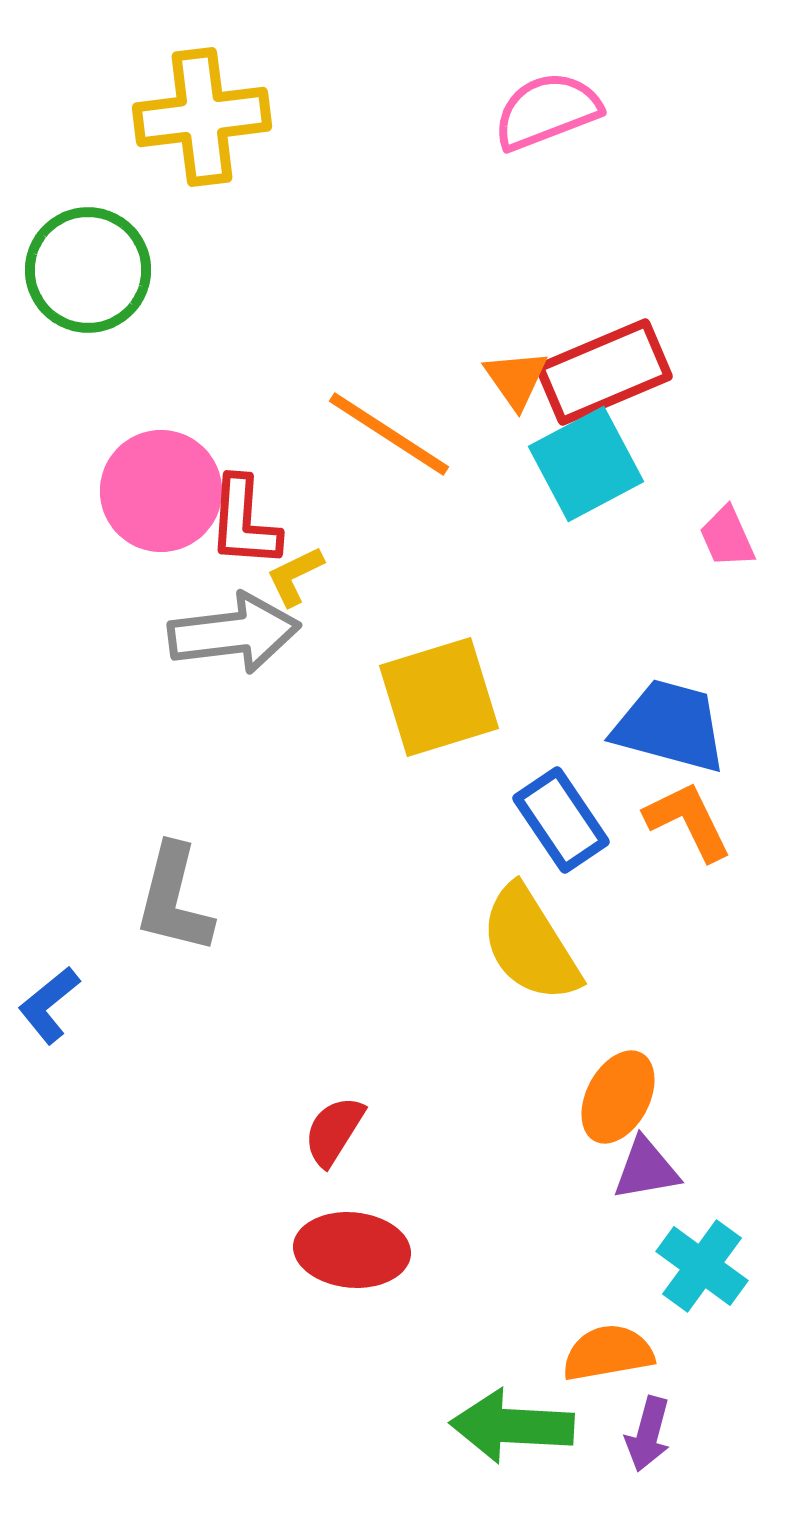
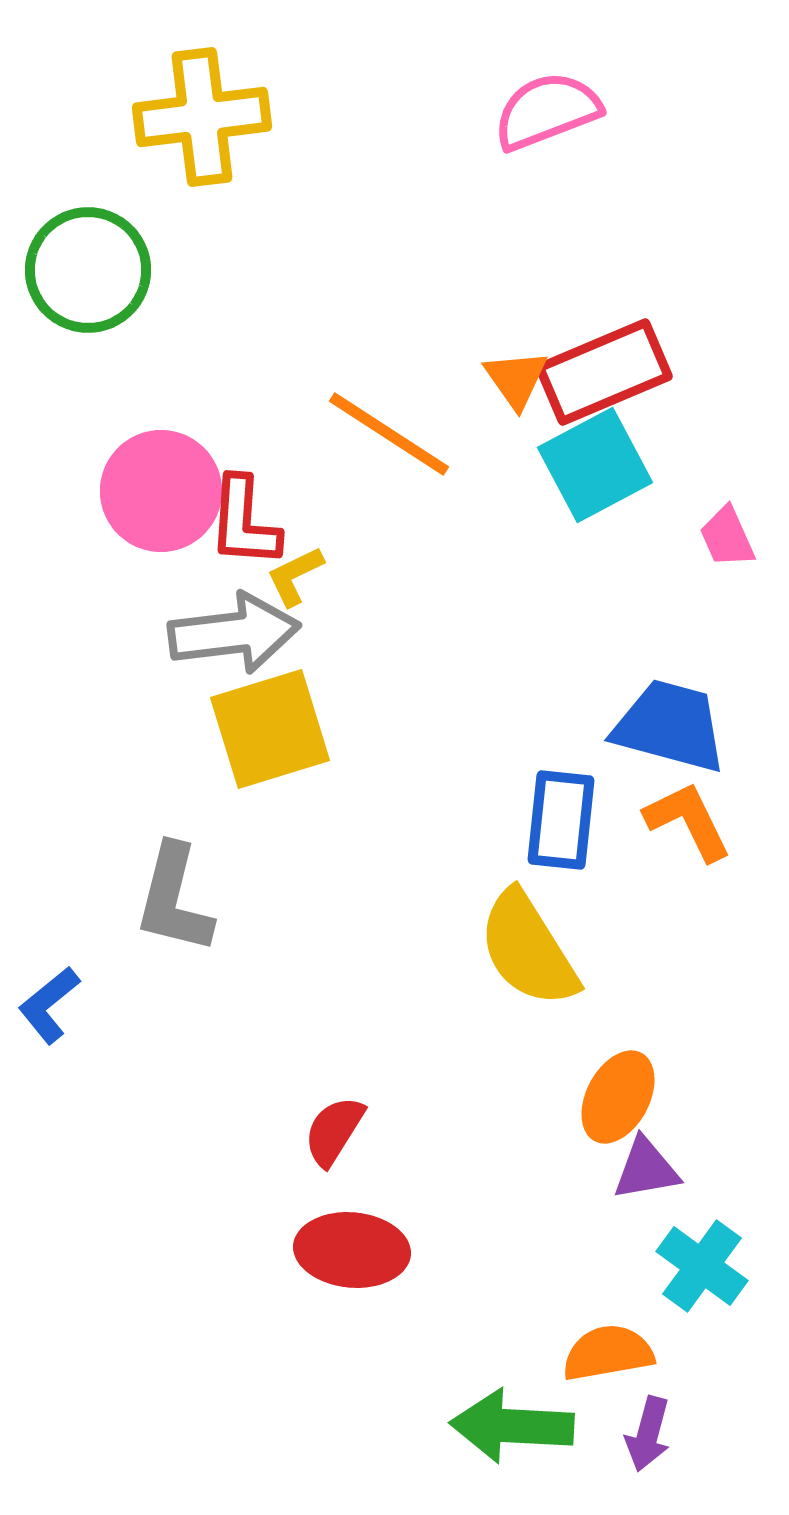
cyan square: moved 9 px right, 1 px down
yellow square: moved 169 px left, 32 px down
blue rectangle: rotated 40 degrees clockwise
yellow semicircle: moved 2 px left, 5 px down
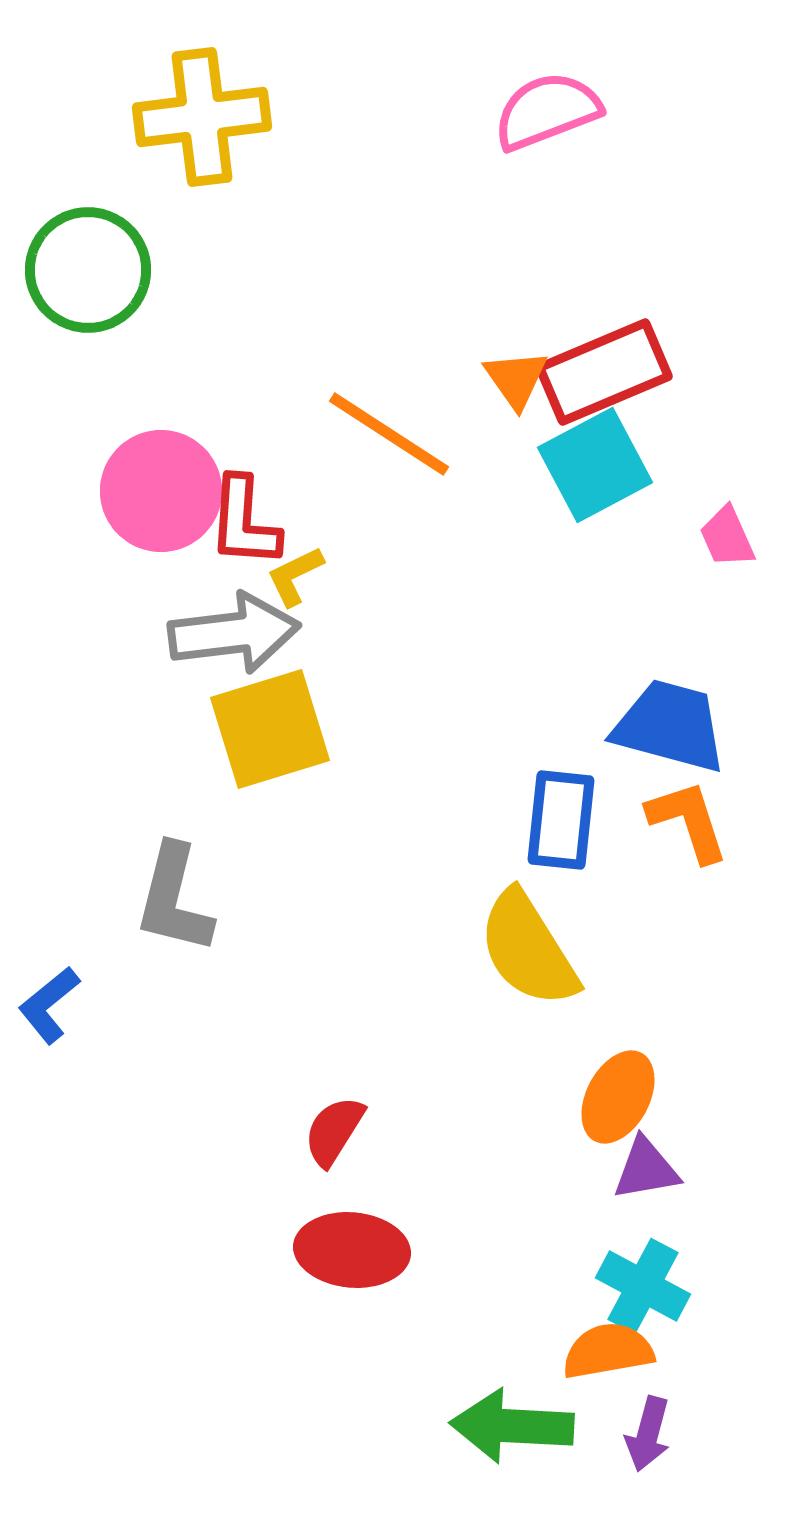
orange L-shape: rotated 8 degrees clockwise
cyan cross: moved 59 px left, 20 px down; rotated 8 degrees counterclockwise
orange semicircle: moved 2 px up
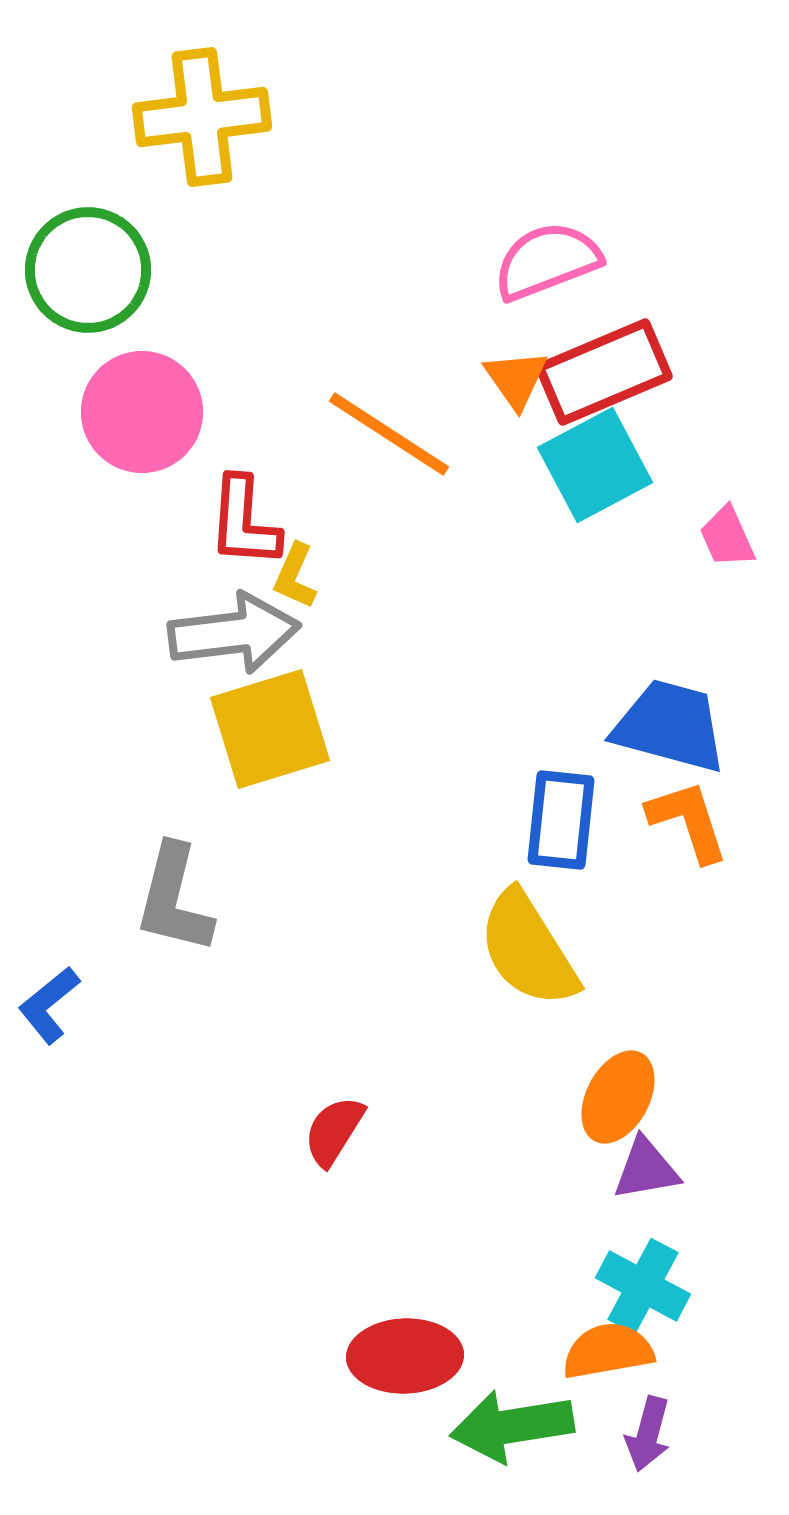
pink semicircle: moved 150 px down
pink circle: moved 19 px left, 79 px up
yellow L-shape: rotated 40 degrees counterclockwise
red ellipse: moved 53 px right, 106 px down; rotated 7 degrees counterclockwise
green arrow: rotated 12 degrees counterclockwise
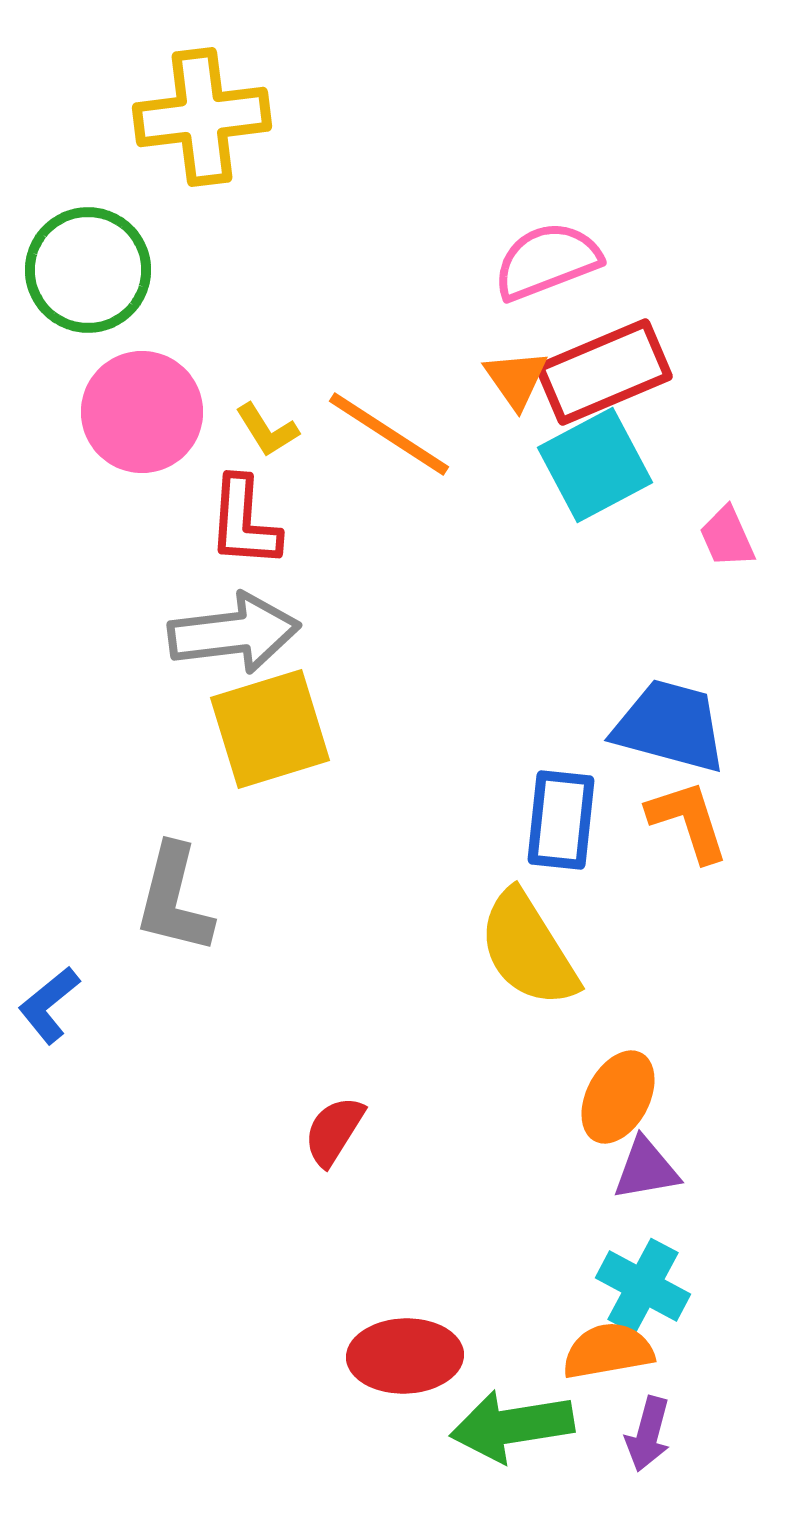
yellow L-shape: moved 28 px left, 146 px up; rotated 56 degrees counterclockwise
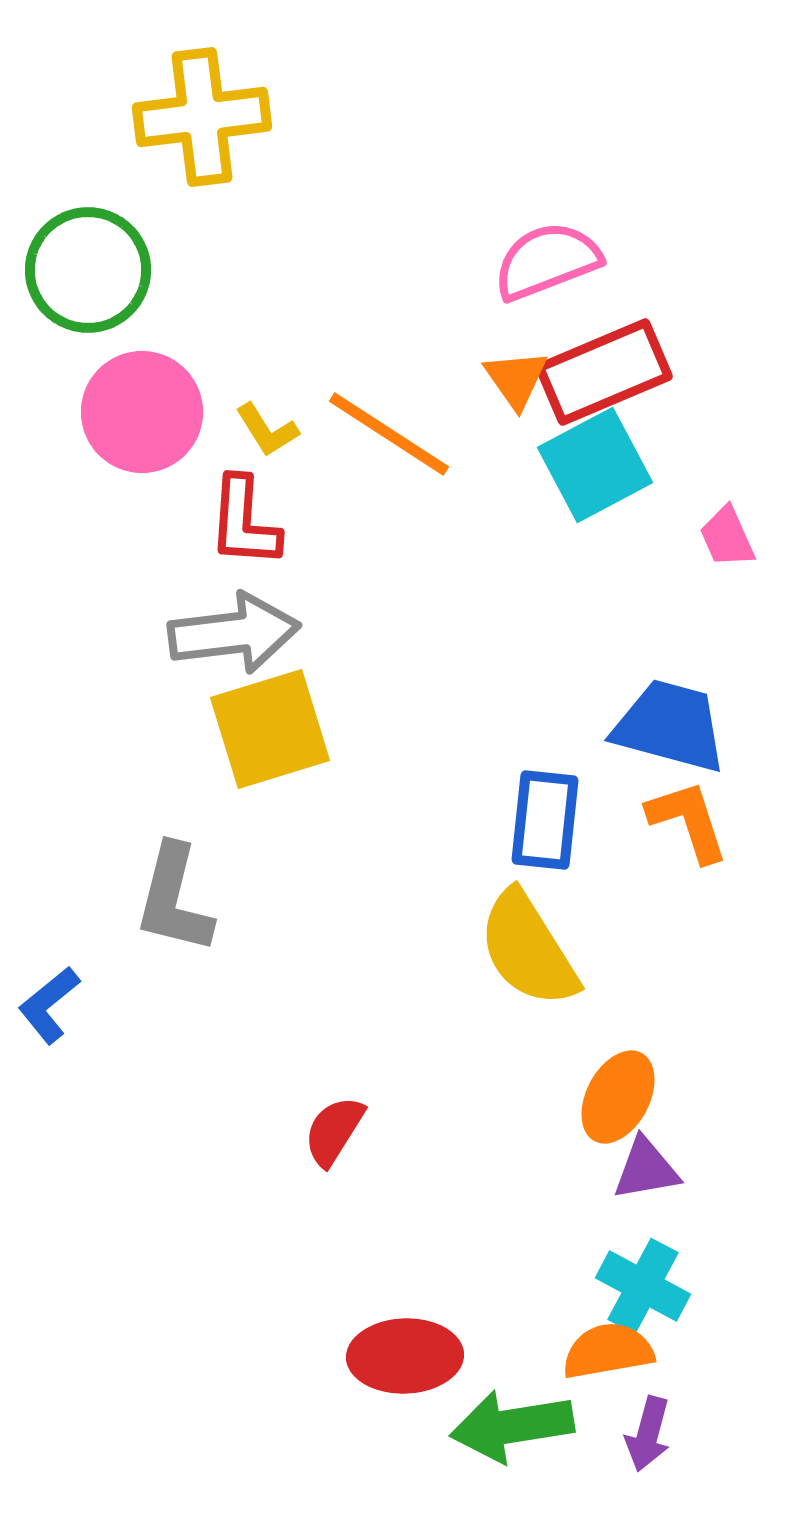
blue rectangle: moved 16 px left
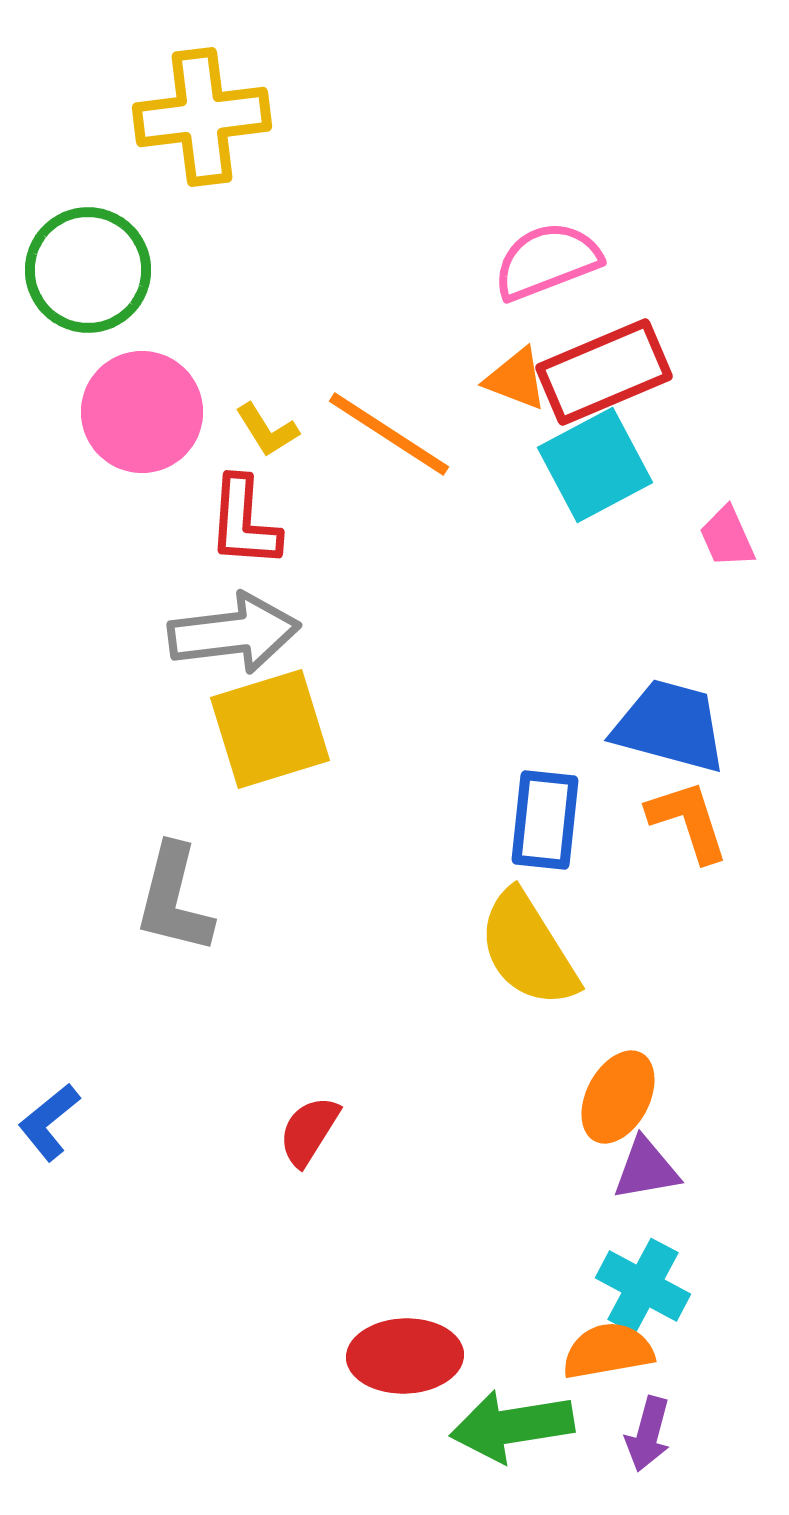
orange triangle: rotated 34 degrees counterclockwise
blue L-shape: moved 117 px down
red semicircle: moved 25 px left
